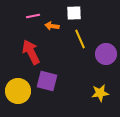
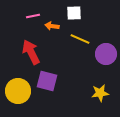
yellow line: rotated 42 degrees counterclockwise
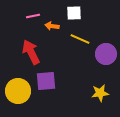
purple square: moved 1 px left; rotated 20 degrees counterclockwise
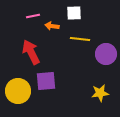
yellow line: rotated 18 degrees counterclockwise
